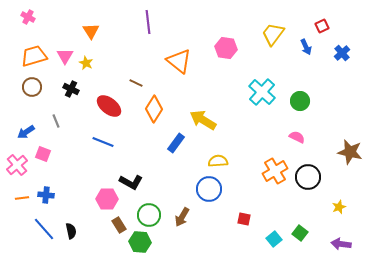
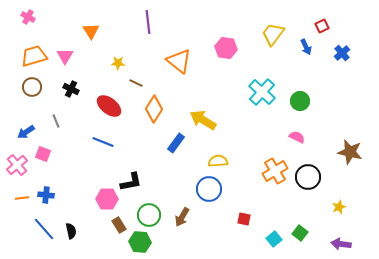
yellow star at (86, 63): moved 32 px right; rotated 24 degrees counterclockwise
black L-shape at (131, 182): rotated 40 degrees counterclockwise
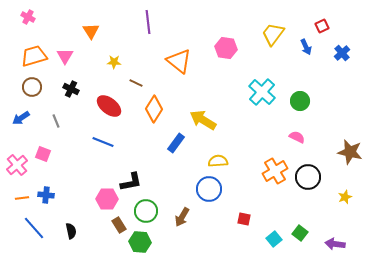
yellow star at (118, 63): moved 4 px left, 1 px up
blue arrow at (26, 132): moved 5 px left, 14 px up
yellow star at (339, 207): moved 6 px right, 10 px up
green circle at (149, 215): moved 3 px left, 4 px up
blue line at (44, 229): moved 10 px left, 1 px up
purple arrow at (341, 244): moved 6 px left
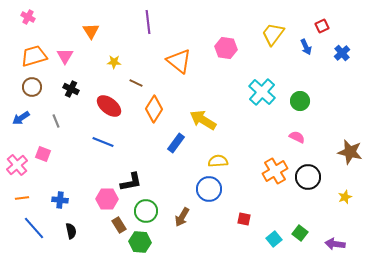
blue cross at (46, 195): moved 14 px right, 5 px down
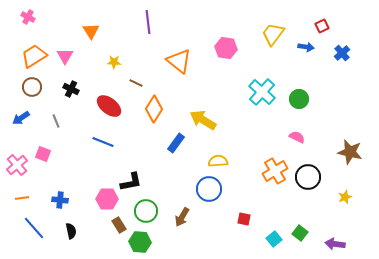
blue arrow at (306, 47): rotated 56 degrees counterclockwise
orange trapezoid at (34, 56): rotated 16 degrees counterclockwise
green circle at (300, 101): moved 1 px left, 2 px up
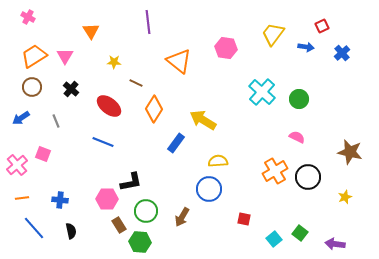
black cross at (71, 89): rotated 14 degrees clockwise
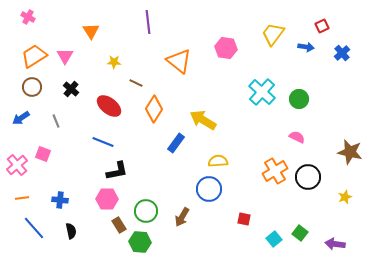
black L-shape at (131, 182): moved 14 px left, 11 px up
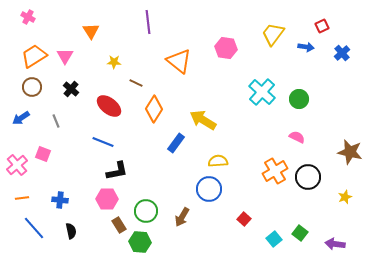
red square at (244, 219): rotated 32 degrees clockwise
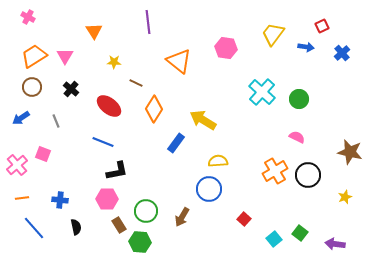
orange triangle at (91, 31): moved 3 px right
black circle at (308, 177): moved 2 px up
black semicircle at (71, 231): moved 5 px right, 4 px up
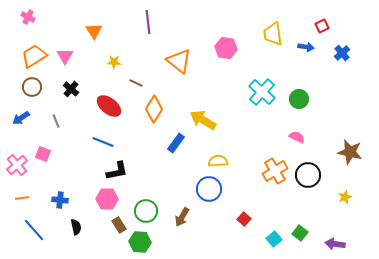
yellow trapezoid at (273, 34): rotated 45 degrees counterclockwise
blue line at (34, 228): moved 2 px down
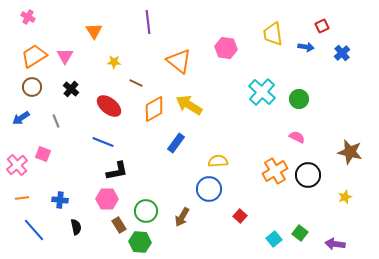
orange diamond at (154, 109): rotated 28 degrees clockwise
yellow arrow at (203, 120): moved 14 px left, 15 px up
red square at (244, 219): moved 4 px left, 3 px up
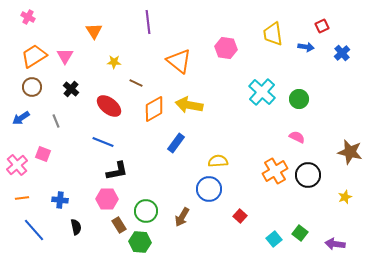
yellow arrow at (189, 105): rotated 20 degrees counterclockwise
